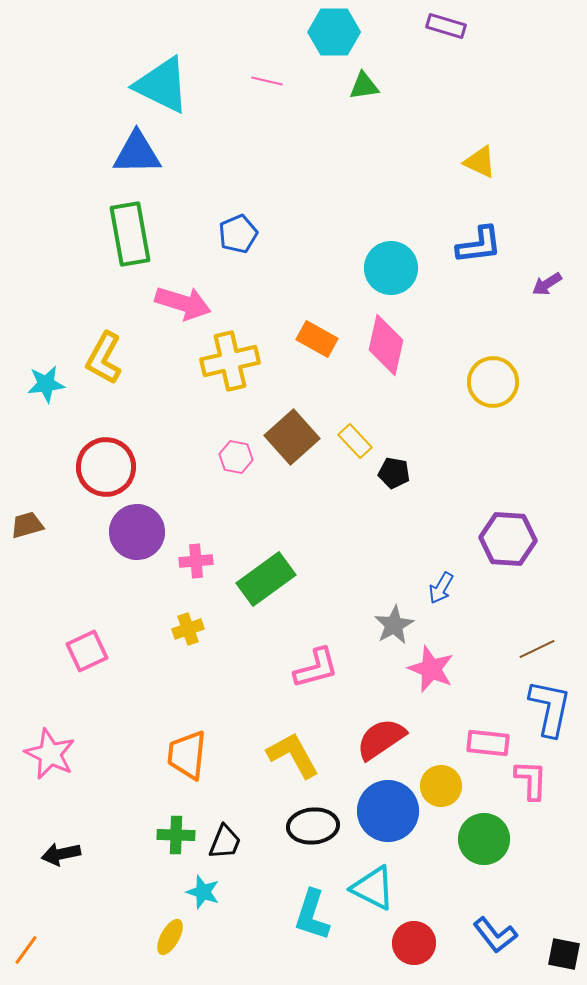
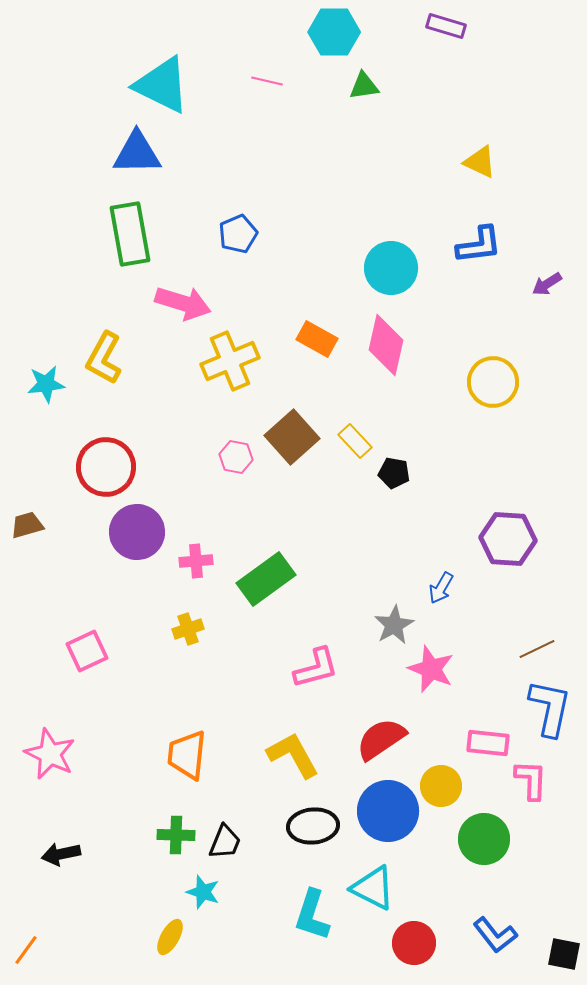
yellow cross at (230, 361): rotated 10 degrees counterclockwise
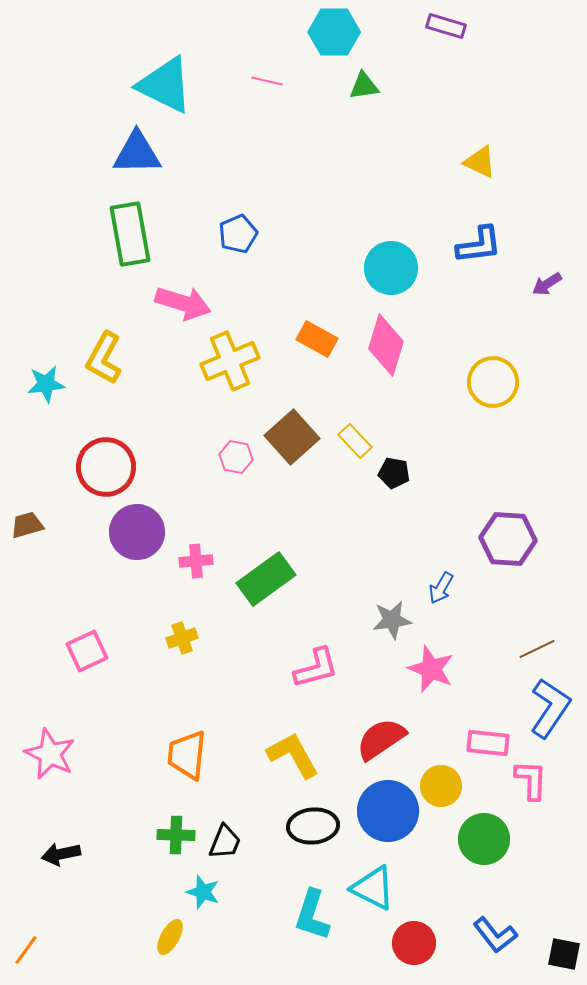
cyan triangle at (162, 85): moved 3 px right
pink diamond at (386, 345): rotated 4 degrees clockwise
gray star at (394, 625): moved 2 px left, 5 px up; rotated 21 degrees clockwise
yellow cross at (188, 629): moved 6 px left, 9 px down
blue L-shape at (550, 708): rotated 22 degrees clockwise
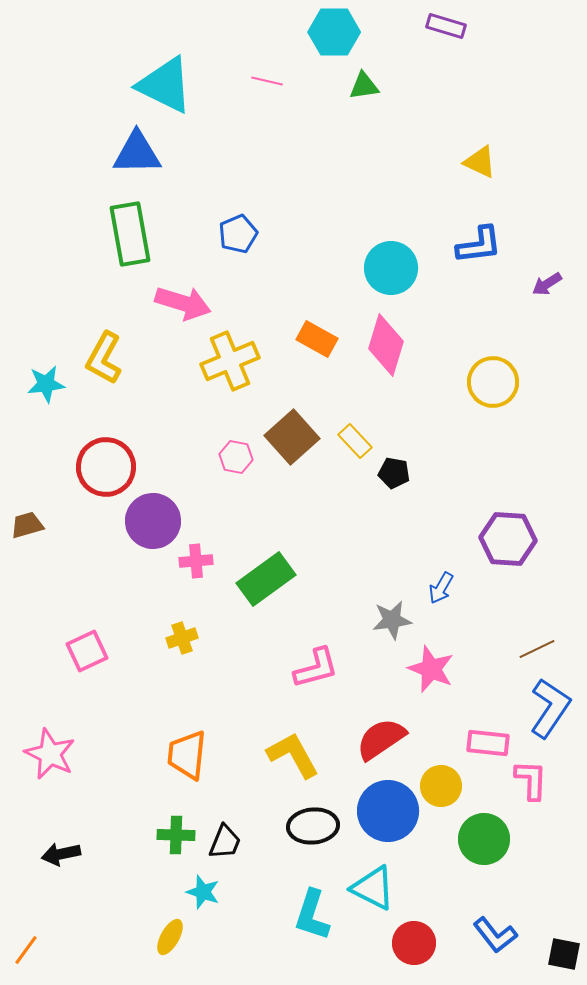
purple circle at (137, 532): moved 16 px right, 11 px up
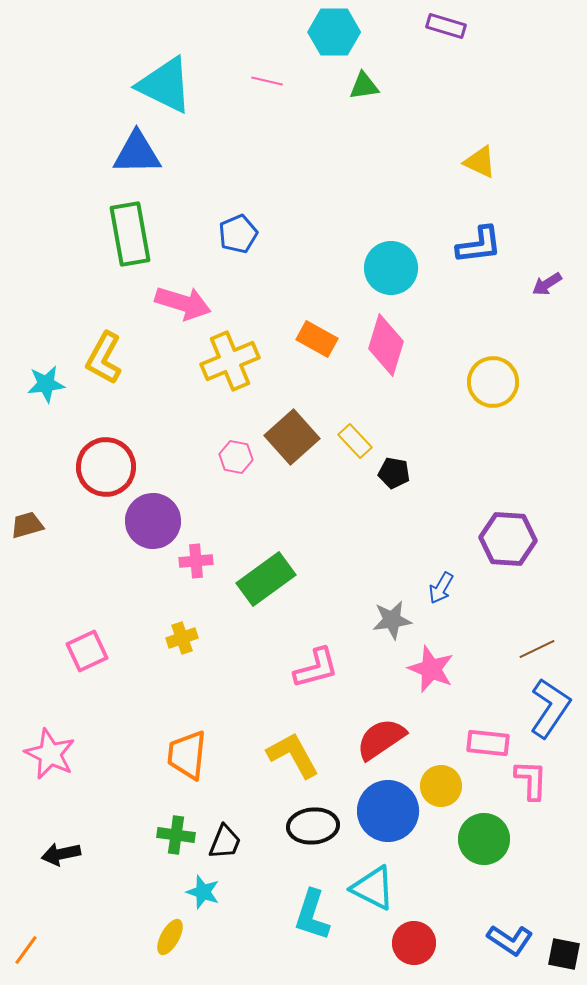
green cross at (176, 835): rotated 6 degrees clockwise
blue L-shape at (495, 935): moved 15 px right, 5 px down; rotated 18 degrees counterclockwise
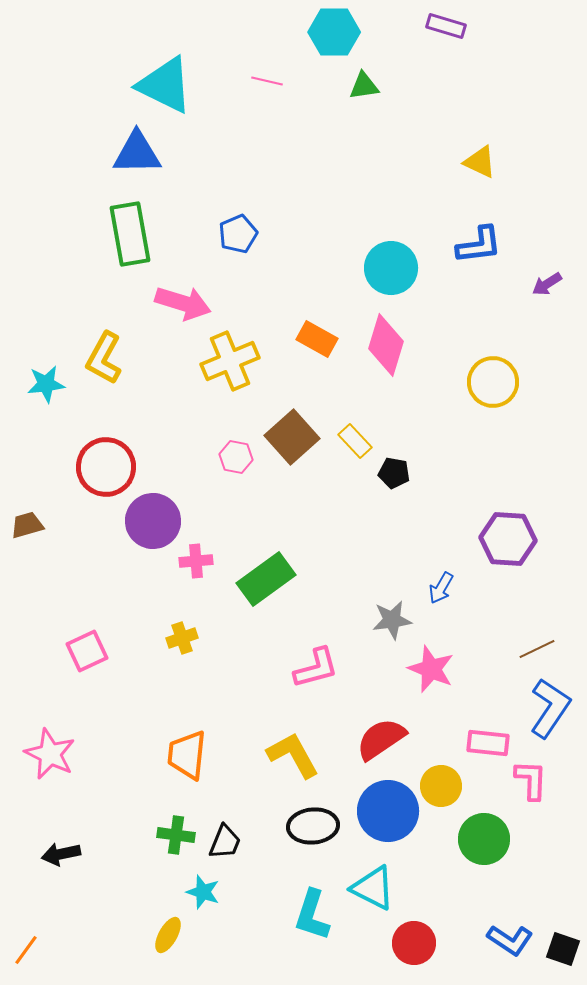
yellow ellipse at (170, 937): moved 2 px left, 2 px up
black square at (564, 954): moved 1 px left, 5 px up; rotated 8 degrees clockwise
